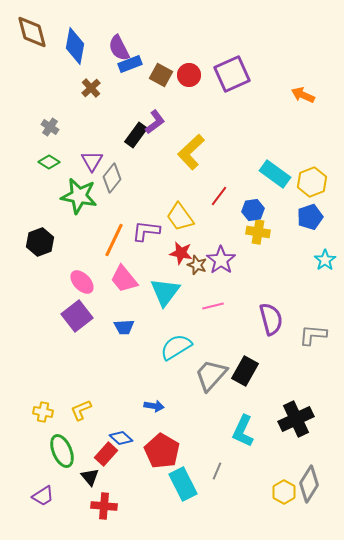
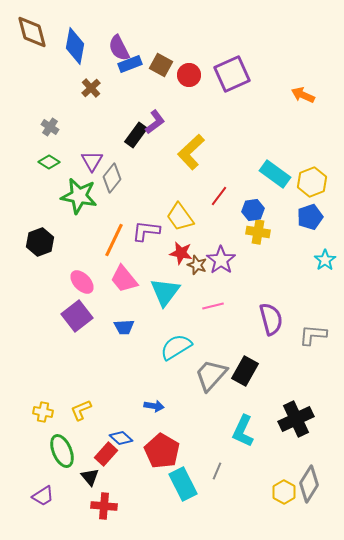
brown square at (161, 75): moved 10 px up
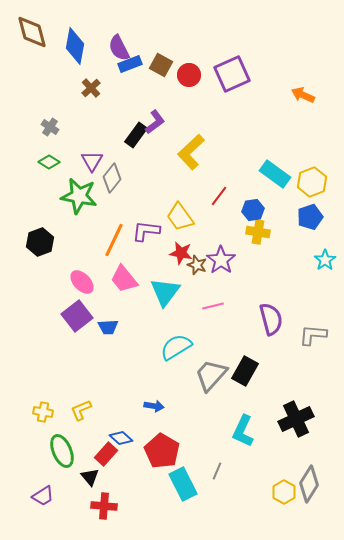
blue trapezoid at (124, 327): moved 16 px left
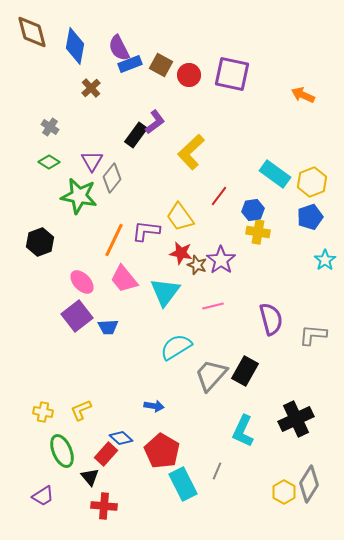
purple square at (232, 74): rotated 36 degrees clockwise
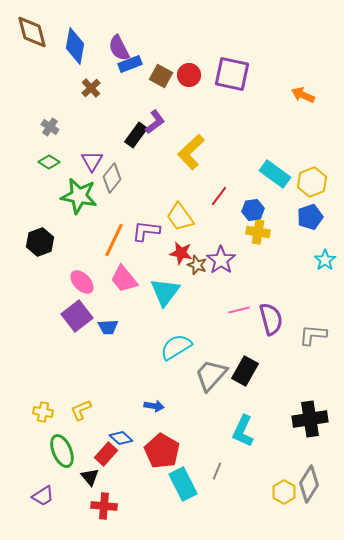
brown square at (161, 65): moved 11 px down
pink line at (213, 306): moved 26 px right, 4 px down
black cross at (296, 419): moved 14 px right; rotated 16 degrees clockwise
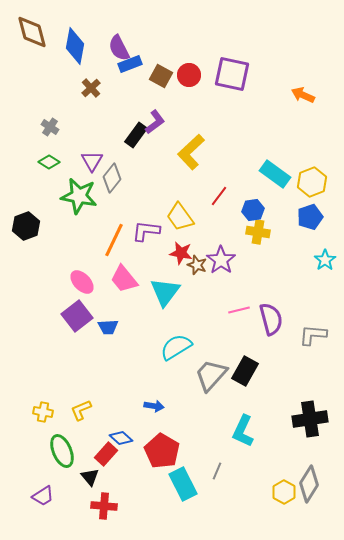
black hexagon at (40, 242): moved 14 px left, 16 px up
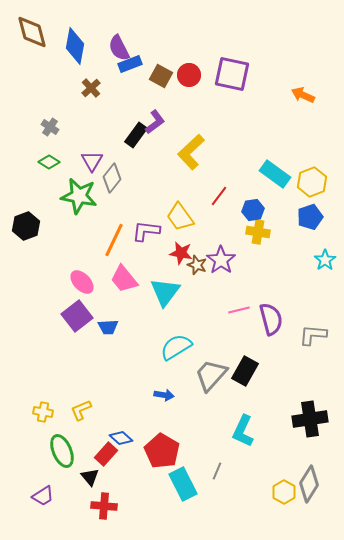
blue arrow at (154, 406): moved 10 px right, 11 px up
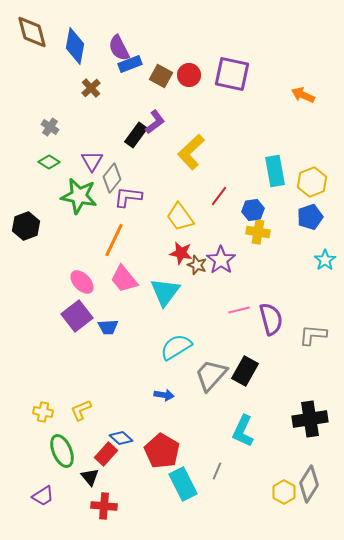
cyan rectangle at (275, 174): moved 3 px up; rotated 44 degrees clockwise
purple L-shape at (146, 231): moved 18 px left, 34 px up
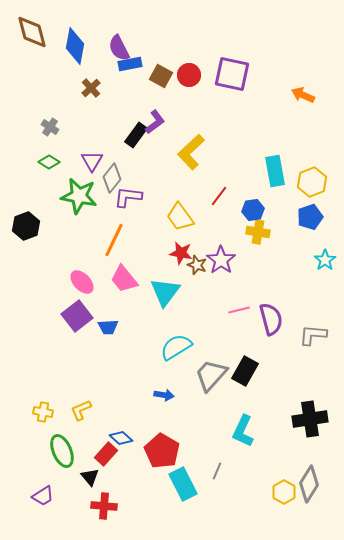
blue rectangle at (130, 64): rotated 10 degrees clockwise
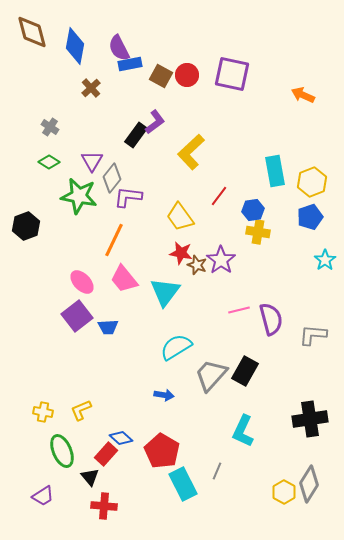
red circle at (189, 75): moved 2 px left
